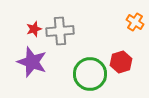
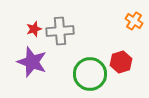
orange cross: moved 1 px left, 1 px up
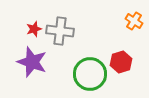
gray cross: rotated 12 degrees clockwise
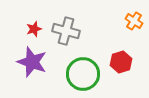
gray cross: moved 6 px right; rotated 8 degrees clockwise
green circle: moved 7 px left
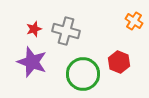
red hexagon: moved 2 px left; rotated 20 degrees counterclockwise
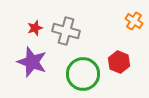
red star: moved 1 px right, 1 px up
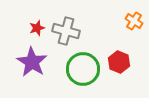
red star: moved 2 px right
purple star: rotated 12 degrees clockwise
green circle: moved 5 px up
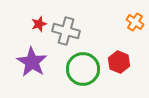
orange cross: moved 1 px right, 1 px down
red star: moved 2 px right, 4 px up
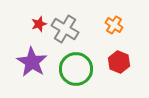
orange cross: moved 21 px left, 3 px down
gray cross: moved 1 px left, 2 px up; rotated 16 degrees clockwise
green circle: moved 7 px left
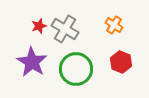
red star: moved 2 px down
red hexagon: moved 2 px right
